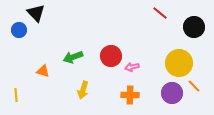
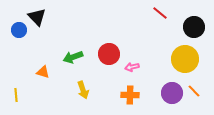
black triangle: moved 1 px right, 4 px down
red circle: moved 2 px left, 2 px up
yellow circle: moved 6 px right, 4 px up
orange triangle: moved 1 px down
orange line: moved 5 px down
yellow arrow: rotated 36 degrees counterclockwise
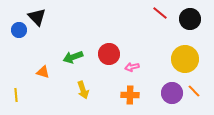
black circle: moved 4 px left, 8 px up
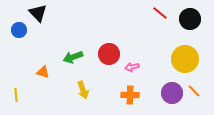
black triangle: moved 1 px right, 4 px up
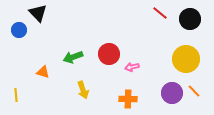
yellow circle: moved 1 px right
orange cross: moved 2 px left, 4 px down
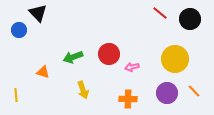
yellow circle: moved 11 px left
purple circle: moved 5 px left
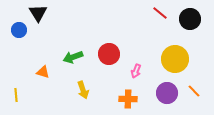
black triangle: rotated 12 degrees clockwise
pink arrow: moved 4 px right, 4 px down; rotated 56 degrees counterclockwise
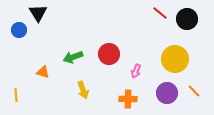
black circle: moved 3 px left
